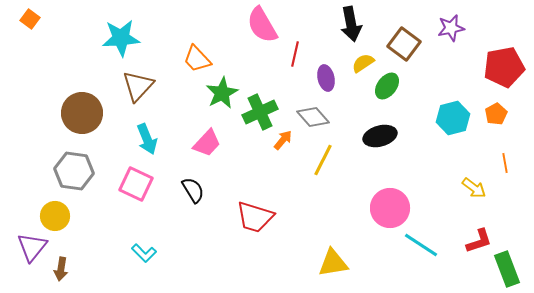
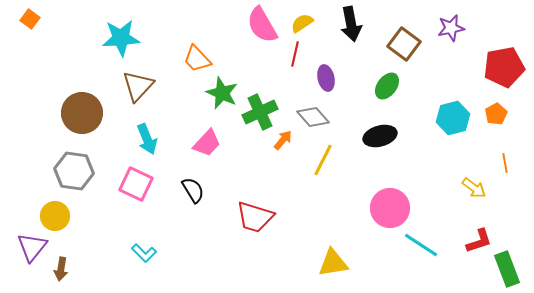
yellow semicircle: moved 61 px left, 40 px up
green star: rotated 20 degrees counterclockwise
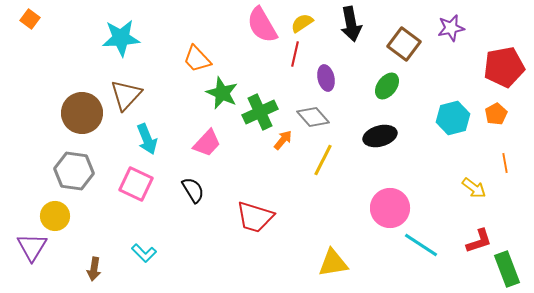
brown triangle: moved 12 px left, 9 px down
purple triangle: rotated 8 degrees counterclockwise
brown arrow: moved 33 px right
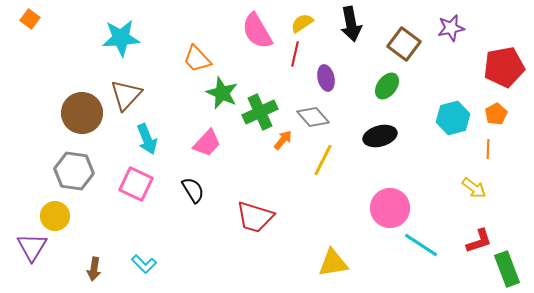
pink semicircle: moved 5 px left, 6 px down
orange line: moved 17 px left, 14 px up; rotated 12 degrees clockwise
cyan L-shape: moved 11 px down
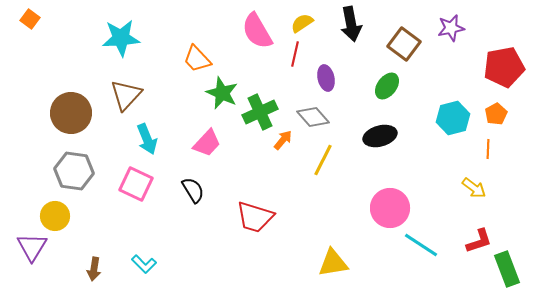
brown circle: moved 11 px left
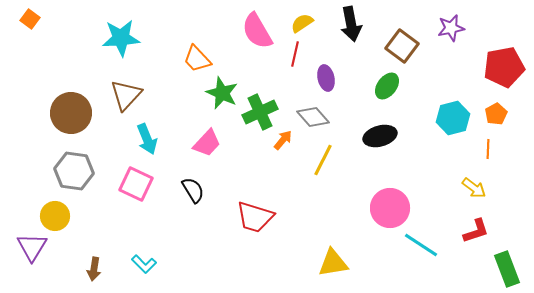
brown square: moved 2 px left, 2 px down
red L-shape: moved 3 px left, 10 px up
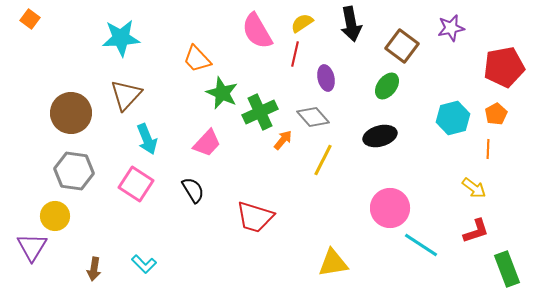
pink square: rotated 8 degrees clockwise
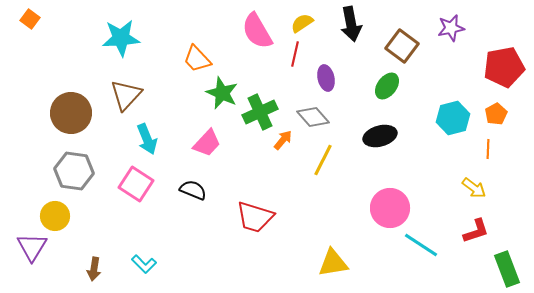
black semicircle: rotated 36 degrees counterclockwise
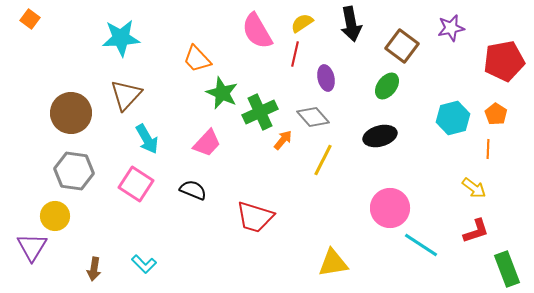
red pentagon: moved 6 px up
orange pentagon: rotated 10 degrees counterclockwise
cyan arrow: rotated 8 degrees counterclockwise
